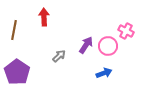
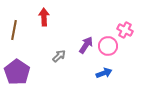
pink cross: moved 1 px left, 1 px up
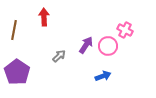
blue arrow: moved 1 px left, 3 px down
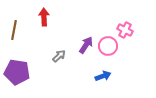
purple pentagon: rotated 25 degrees counterclockwise
